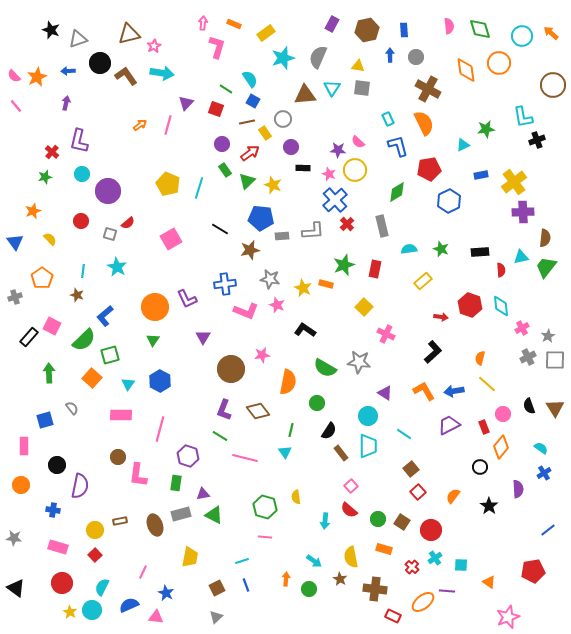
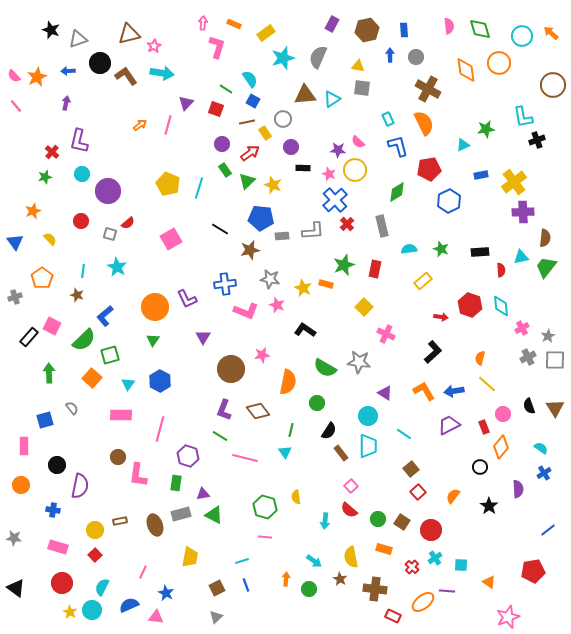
cyan triangle at (332, 88): moved 11 px down; rotated 24 degrees clockwise
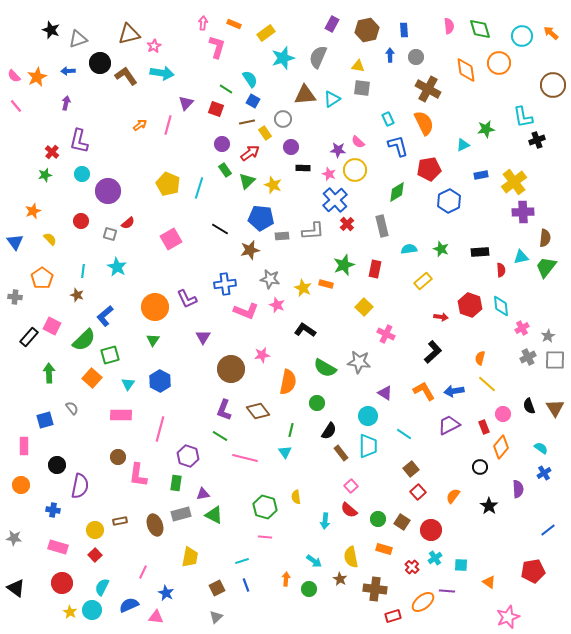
green star at (45, 177): moved 2 px up
gray cross at (15, 297): rotated 24 degrees clockwise
red rectangle at (393, 616): rotated 42 degrees counterclockwise
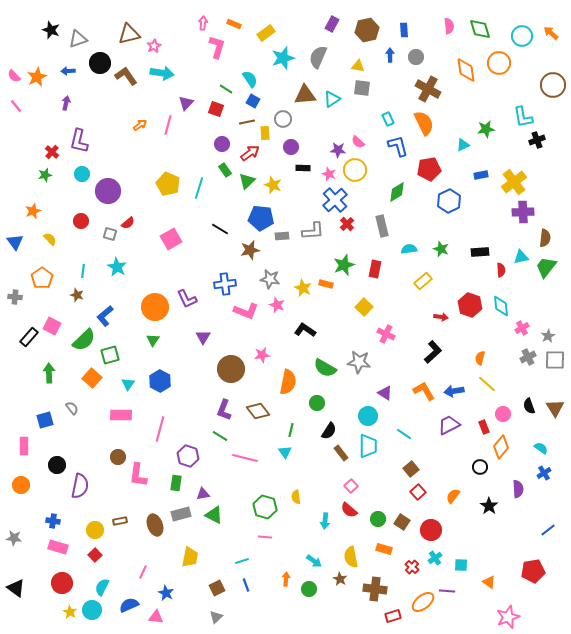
yellow rectangle at (265, 133): rotated 32 degrees clockwise
blue cross at (53, 510): moved 11 px down
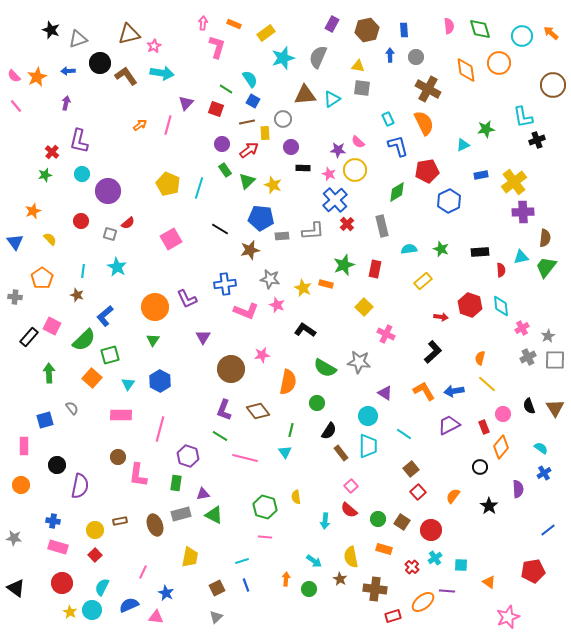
red arrow at (250, 153): moved 1 px left, 3 px up
red pentagon at (429, 169): moved 2 px left, 2 px down
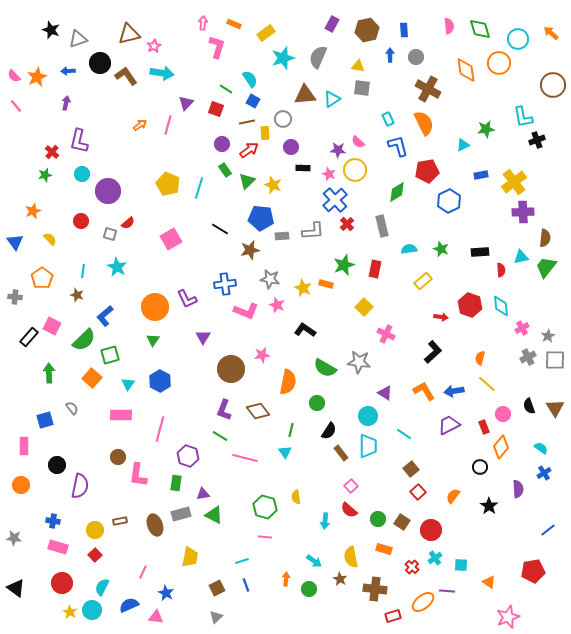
cyan circle at (522, 36): moved 4 px left, 3 px down
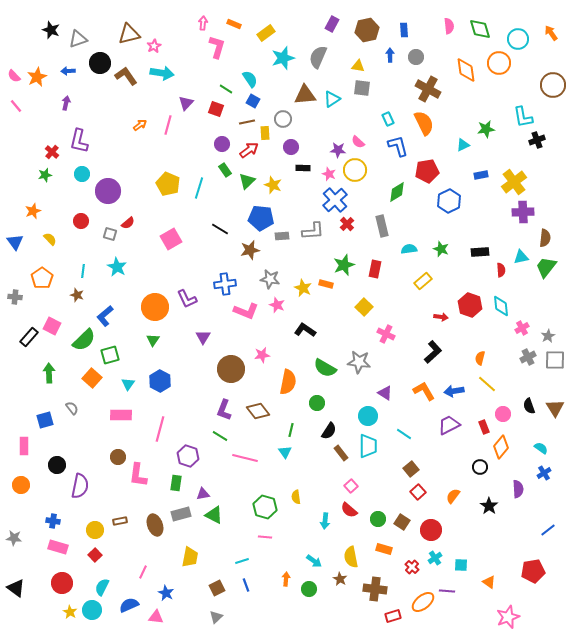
orange arrow at (551, 33): rotated 14 degrees clockwise
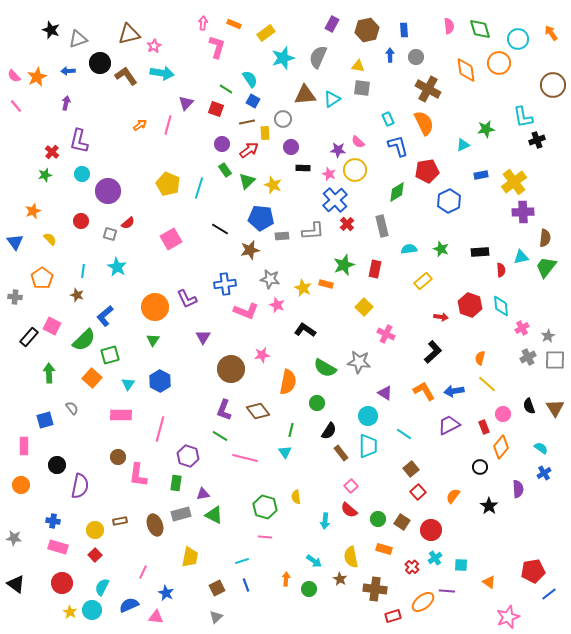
blue line at (548, 530): moved 1 px right, 64 px down
black triangle at (16, 588): moved 4 px up
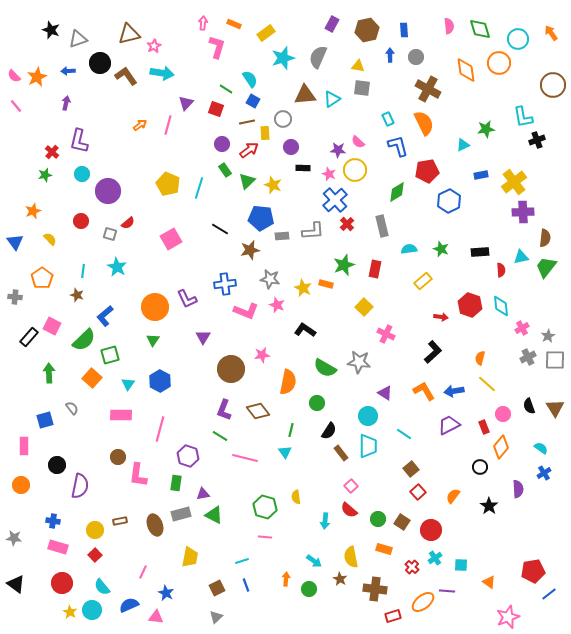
cyan semicircle at (102, 587): rotated 66 degrees counterclockwise
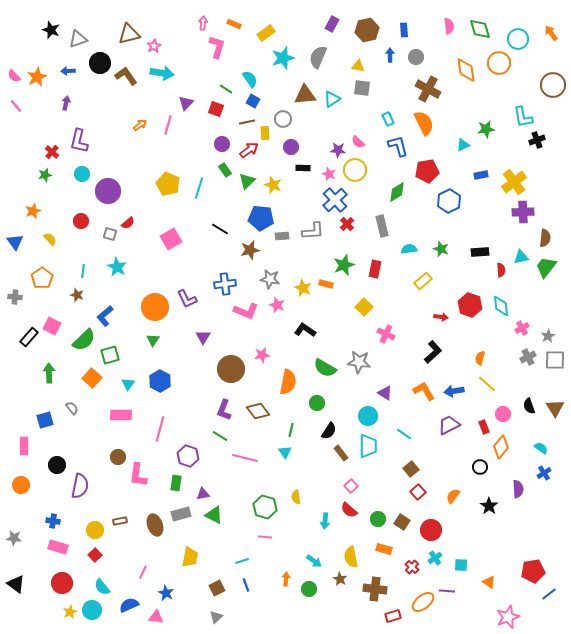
yellow star at (70, 612): rotated 16 degrees clockwise
